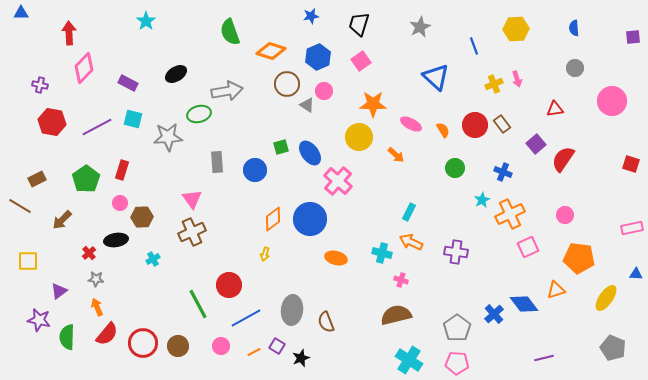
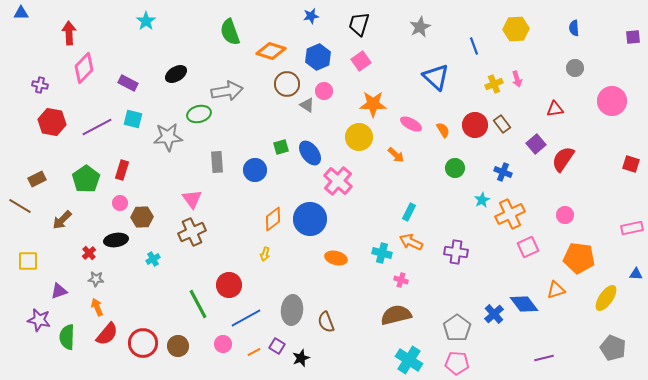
purple triangle at (59, 291): rotated 18 degrees clockwise
pink circle at (221, 346): moved 2 px right, 2 px up
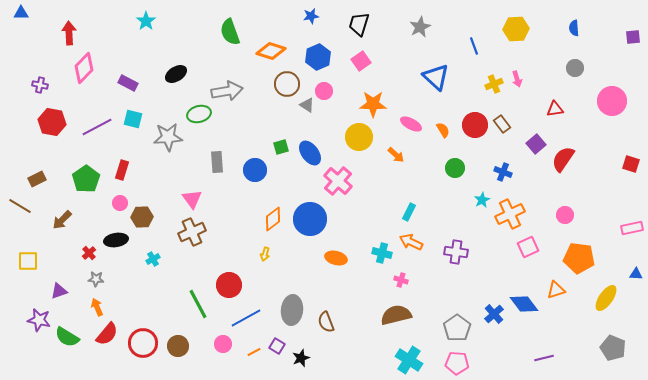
green semicircle at (67, 337): rotated 60 degrees counterclockwise
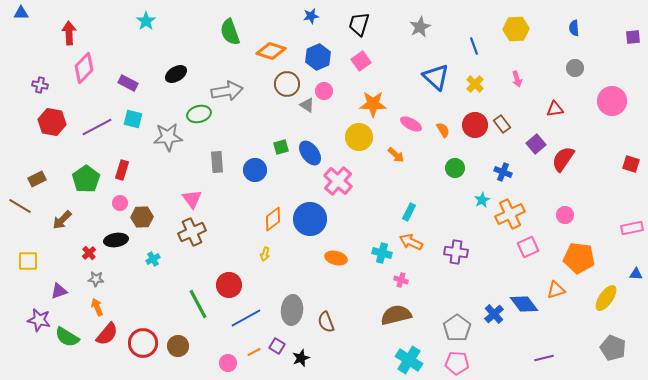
yellow cross at (494, 84): moved 19 px left; rotated 24 degrees counterclockwise
pink circle at (223, 344): moved 5 px right, 19 px down
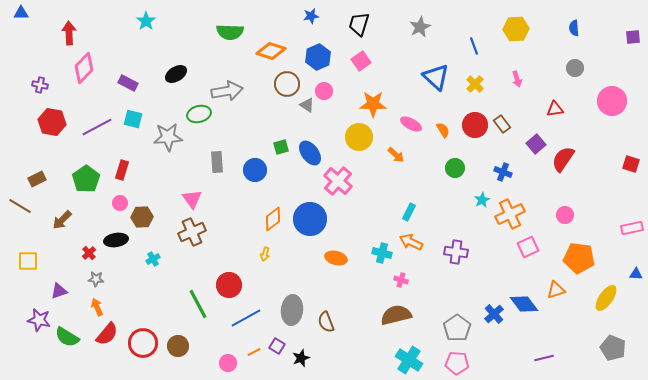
green semicircle at (230, 32): rotated 68 degrees counterclockwise
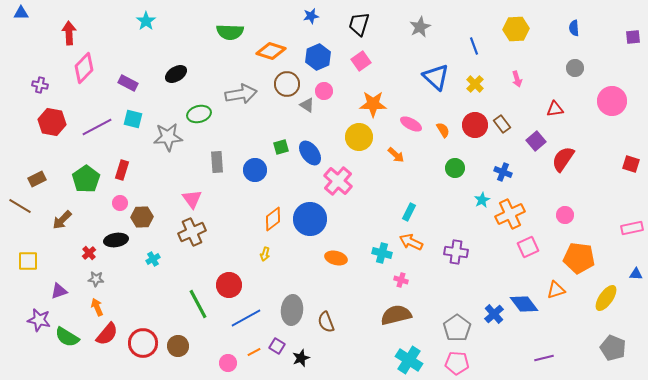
gray arrow at (227, 91): moved 14 px right, 3 px down
purple square at (536, 144): moved 3 px up
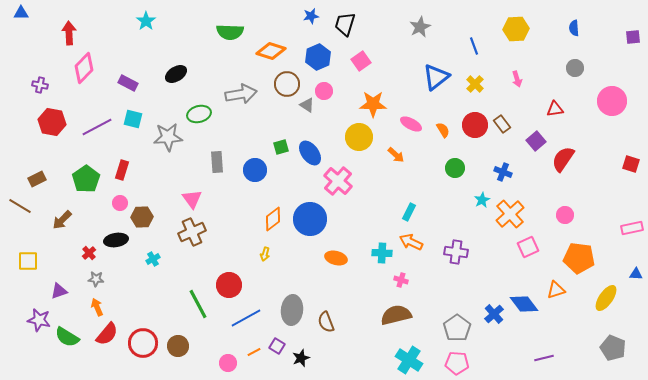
black trapezoid at (359, 24): moved 14 px left
blue triangle at (436, 77): rotated 40 degrees clockwise
orange cross at (510, 214): rotated 16 degrees counterclockwise
cyan cross at (382, 253): rotated 12 degrees counterclockwise
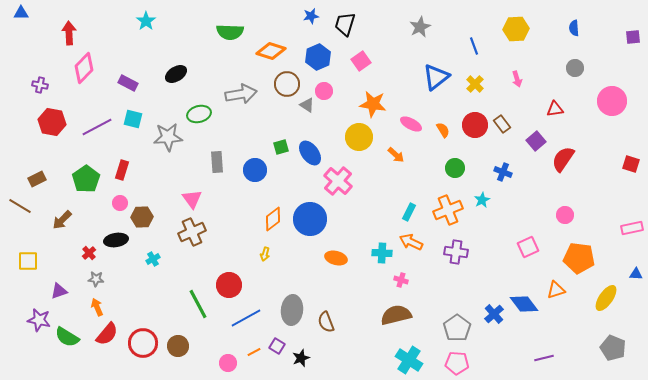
orange star at (373, 104): rotated 8 degrees clockwise
orange cross at (510, 214): moved 62 px left, 4 px up; rotated 20 degrees clockwise
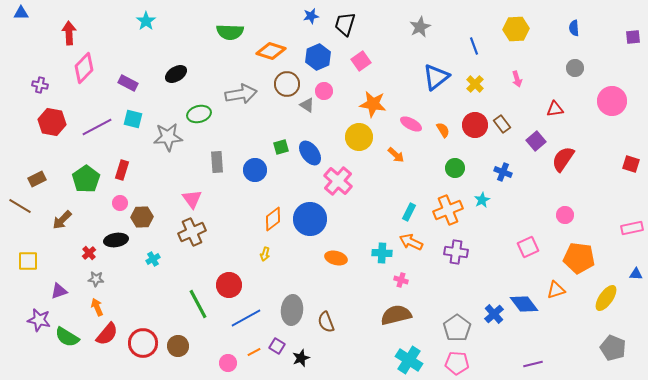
purple line at (544, 358): moved 11 px left, 6 px down
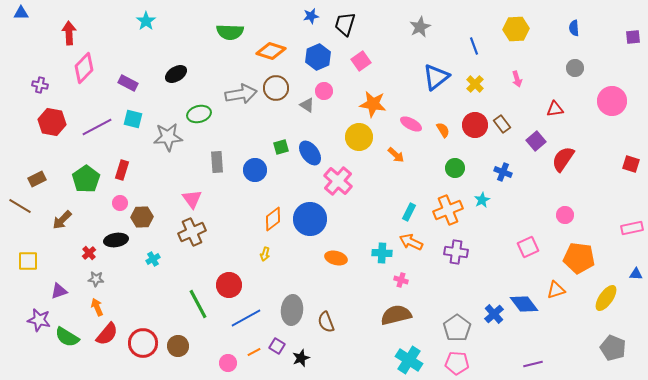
brown circle at (287, 84): moved 11 px left, 4 px down
